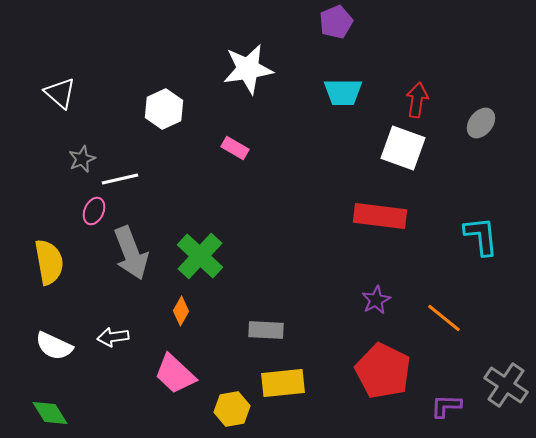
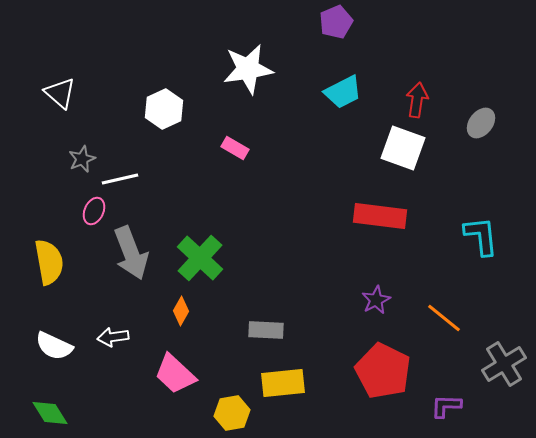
cyan trapezoid: rotated 27 degrees counterclockwise
green cross: moved 2 px down
gray cross: moved 2 px left, 21 px up; rotated 24 degrees clockwise
yellow hexagon: moved 4 px down
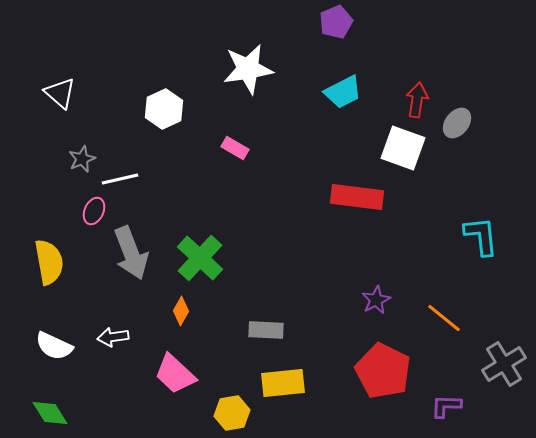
gray ellipse: moved 24 px left
red rectangle: moved 23 px left, 19 px up
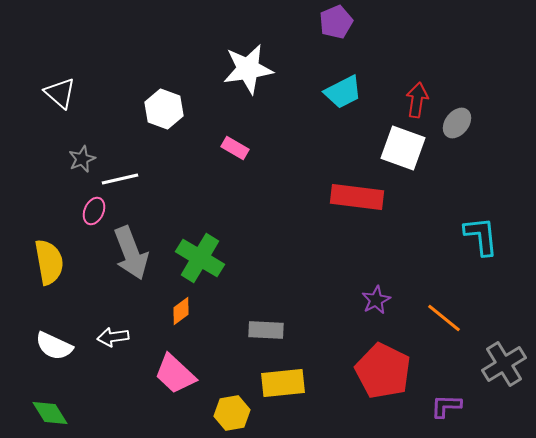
white hexagon: rotated 15 degrees counterclockwise
green cross: rotated 12 degrees counterclockwise
orange diamond: rotated 24 degrees clockwise
